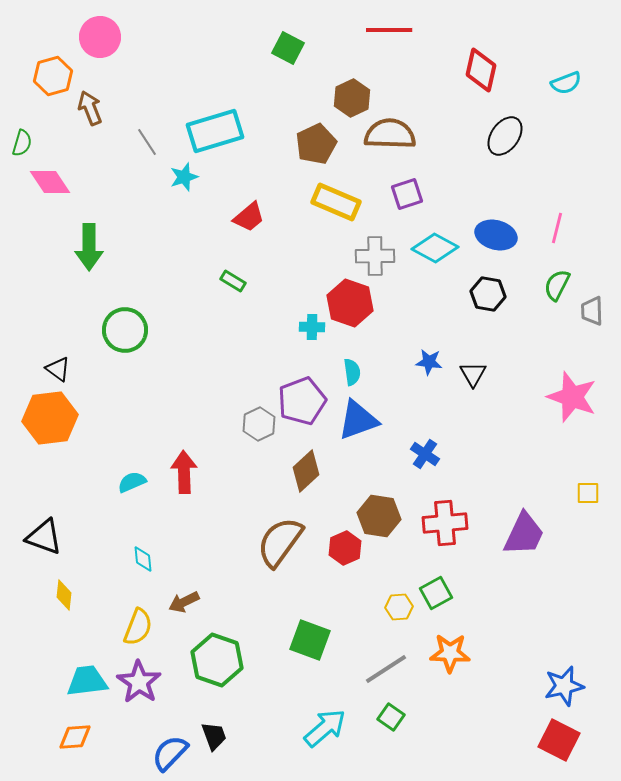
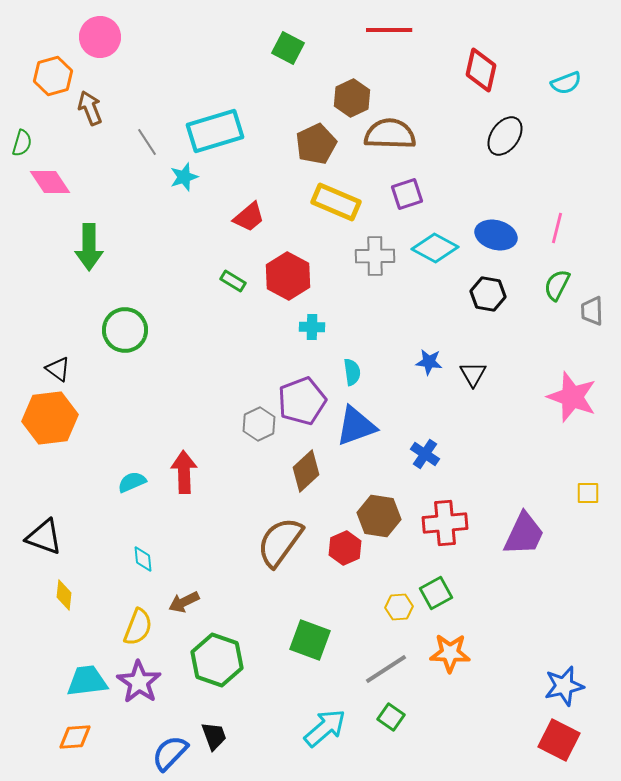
red hexagon at (350, 303): moved 62 px left, 27 px up; rotated 9 degrees clockwise
blue triangle at (358, 420): moved 2 px left, 6 px down
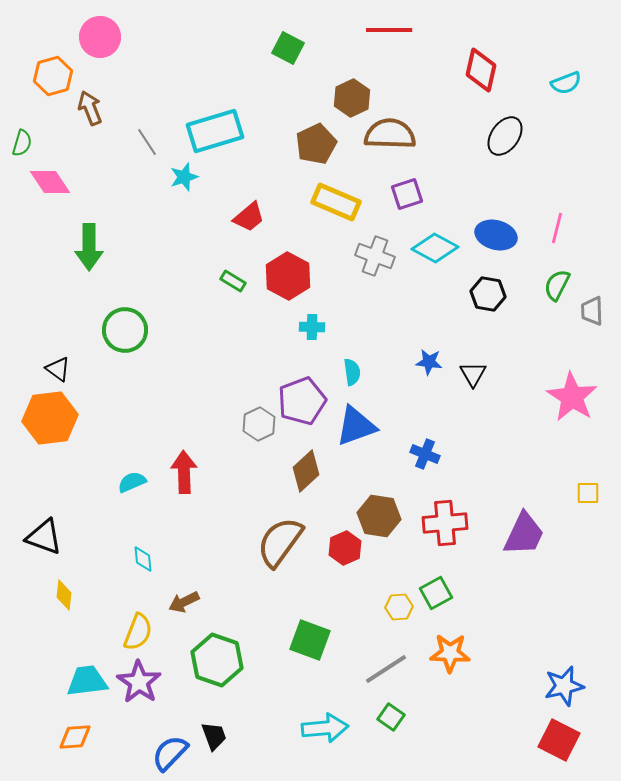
gray cross at (375, 256): rotated 21 degrees clockwise
pink star at (572, 397): rotated 12 degrees clockwise
blue cross at (425, 454): rotated 12 degrees counterclockwise
yellow semicircle at (138, 627): moved 5 px down
cyan arrow at (325, 728): rotated 36 degrees clockwise
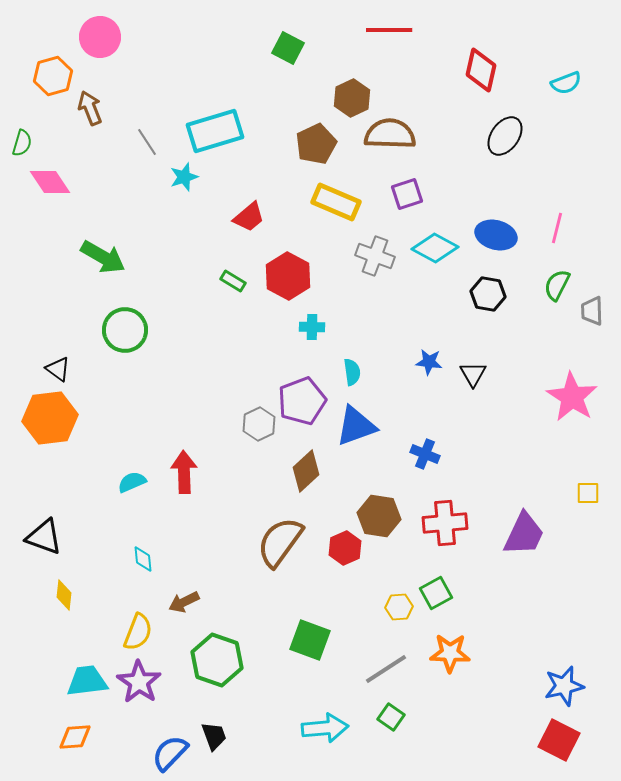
green arrow at (89, 247): moved 14 px right, 10 px down; rotated 60 degrees counterclockwise
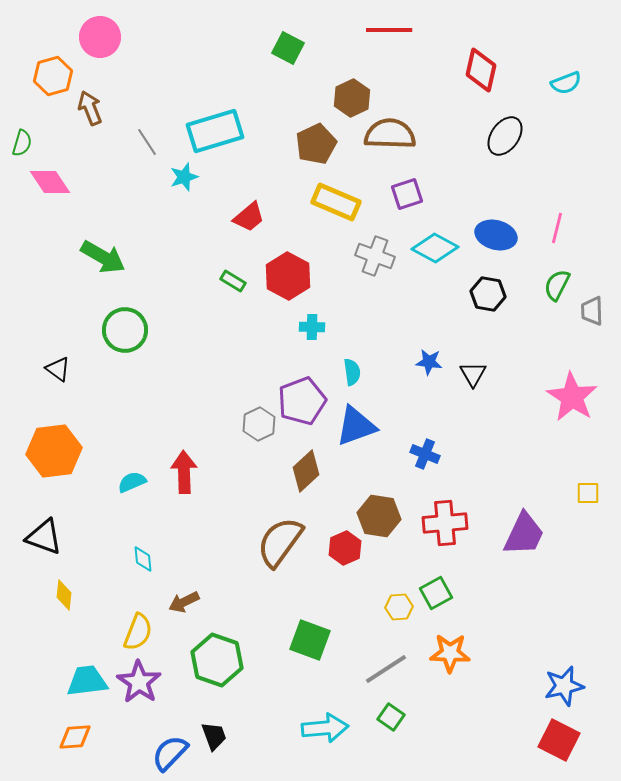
orange hexagon at (50, 418): moved 4 px right, 33 px down
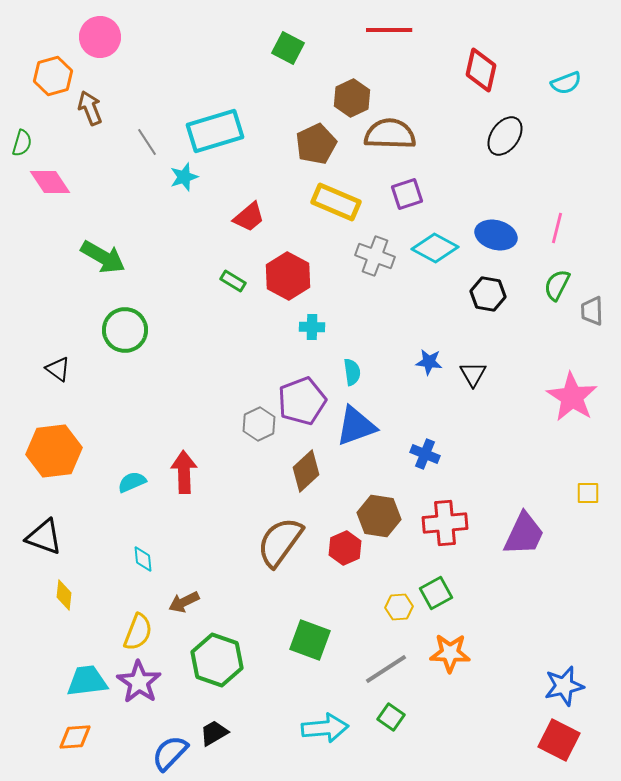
black trapezoid at (214, 736): moved 3 px up; rotated 100 degrees counterclockwise
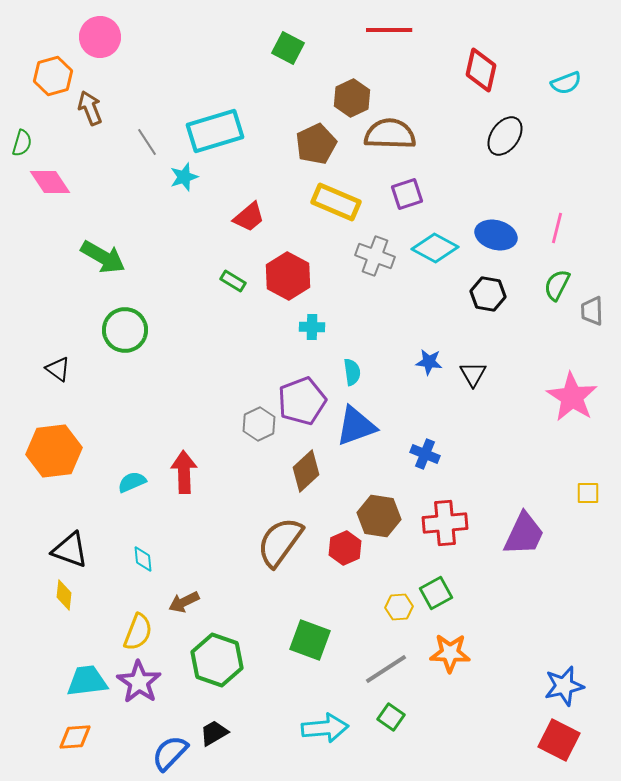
black triangle at (44, 537): moved 26 px right, 13 px down
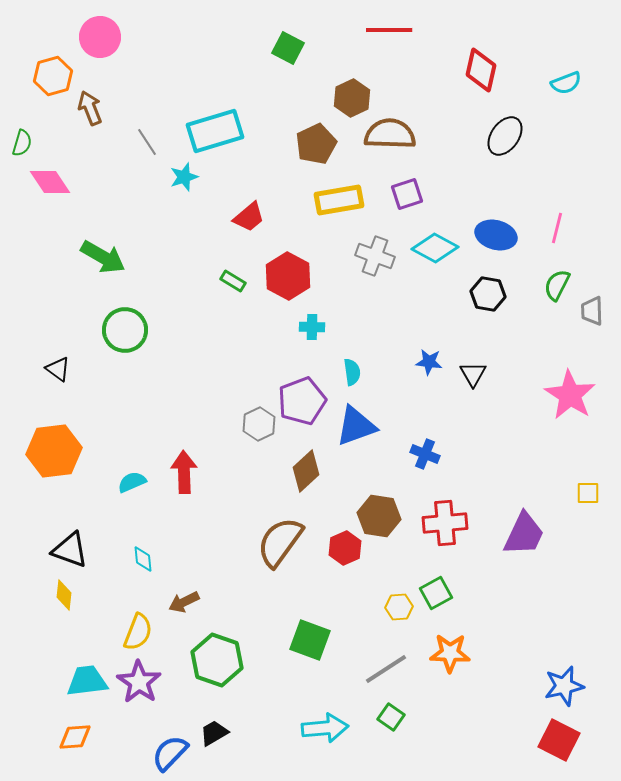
yellow rectangle at (336, 202): moved 3 px right, 2 px up; rotated 33 degrees counterclockwise
pink star at (572, 397): moved 2 px left, 2 px up
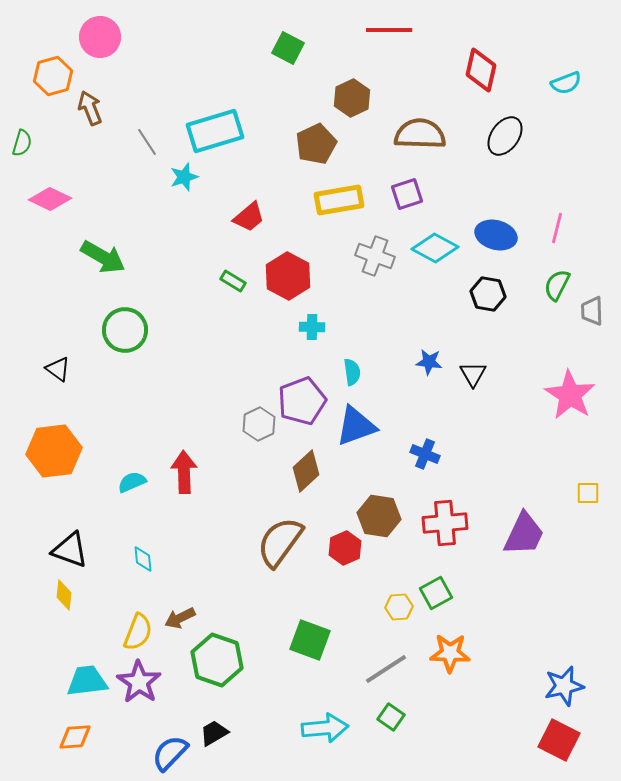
brown semicircle at (390, 134): moved 30 px right
pink diamond at (50, 182): moved 17 px down; rotated 30 degrees counterclockwise
brown arrow at (184, 602): moved 4 px left, 16 px down
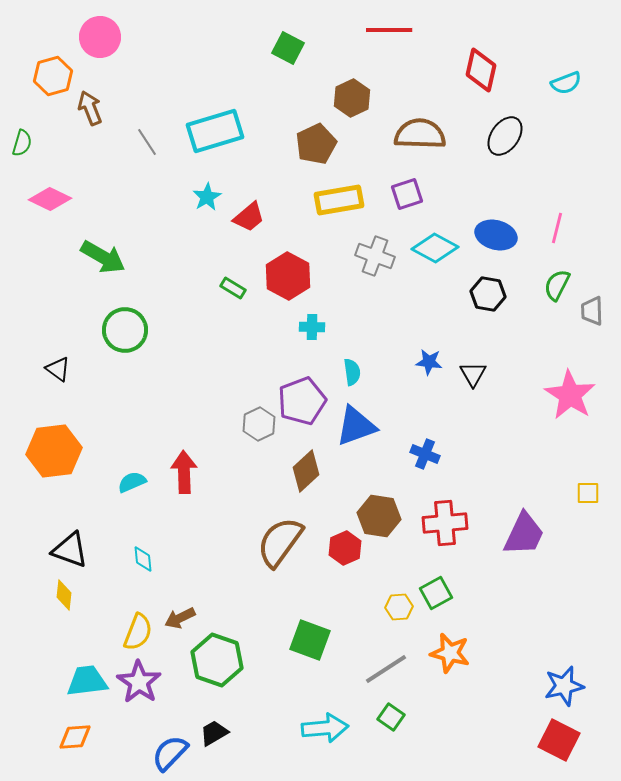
cyan star at (184, 177): moved 23 px right, 20 px down; rotated 12 degrees counterclockwise
green rectangle at (233, 281): moved 7 px down
orange star at (450, 653): rotated 12 degrees clockwise
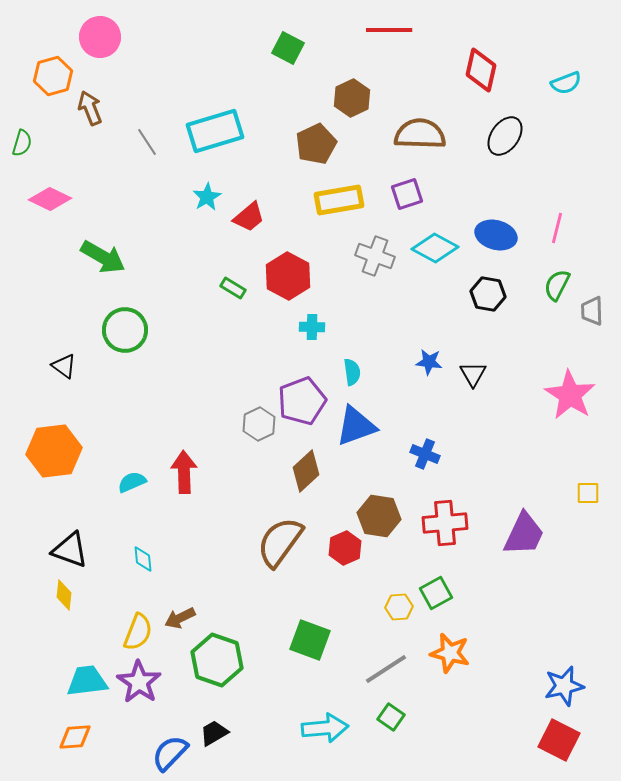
black triangle at (58, 369): moved 6 px right, 3 px up
